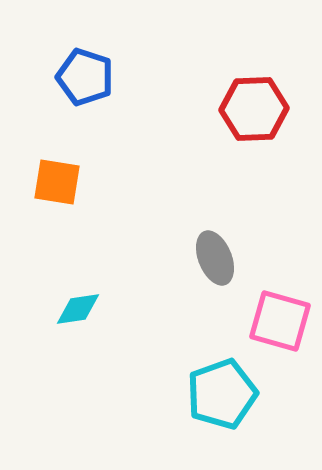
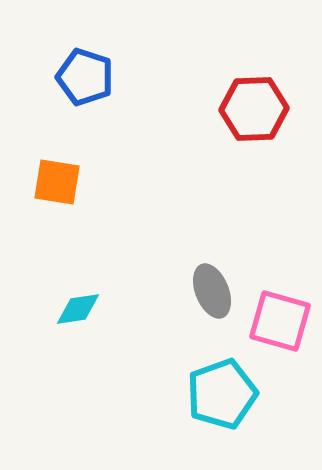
gray ellipse: moved 3 px left, 33 px down
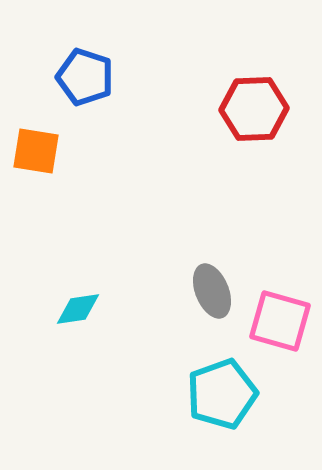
orange square: moved 21 px left, 31 px up
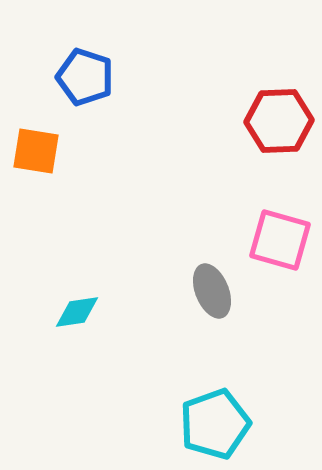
red hexagon: moved 25 px right, 12 px down
cyan diamond: moved 1 px left, 3 px down
pink square: moved 81 px up
cyan pentagon: moved 7 px left, 30 px down
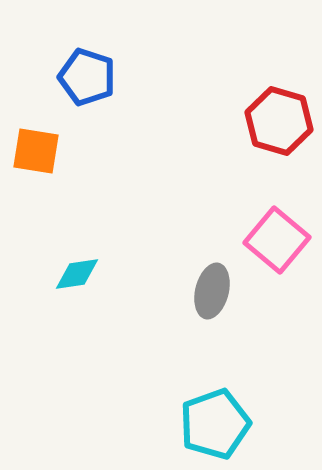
blue pentagon: moved 2 px right
red hexagon: rotated 18 degrees clockwise
pink square: moved 3 px left; rotated 24 degrees clockwise
gray ellipse: rotated 36 degrees clockwise
cyan diamond: moved 38 px up
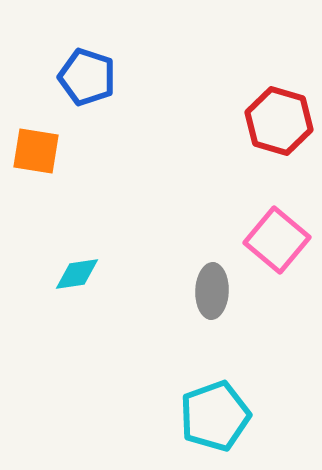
gray ellipse: rotated 12 degrees counterclockwise
cyan pentagon: moved 8 px up
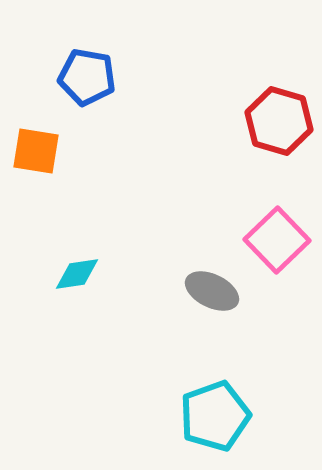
blue pentagon: rotated 8 degrees counterclockwise
pink square: rotated 6 degrees clockwise
gray ellipse: rotated 66 degrees counterclockwise
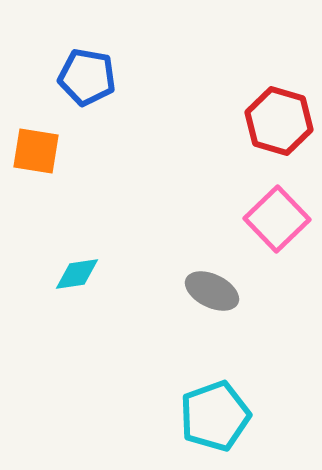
pink square: moved 21 px up
